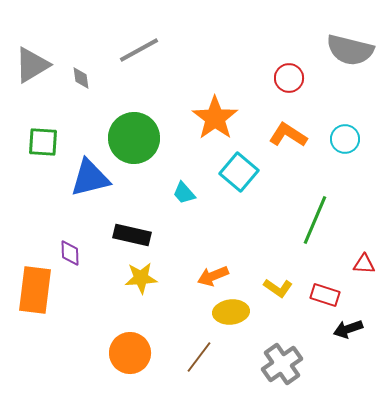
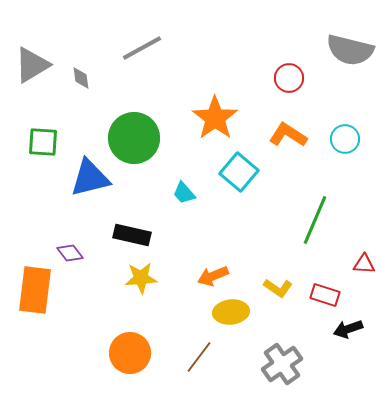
gray line: moved 3 px right, 2 px up
purple diamond: rotated 36 degrees counterclockwise
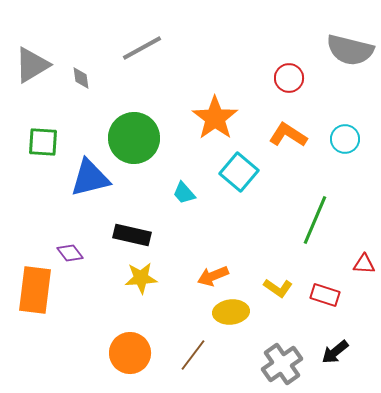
black arrow: moved 13 px left, 23 px down; rotated 20 degrees counterclockwise
brown line: moved 6 px left, 2 px up
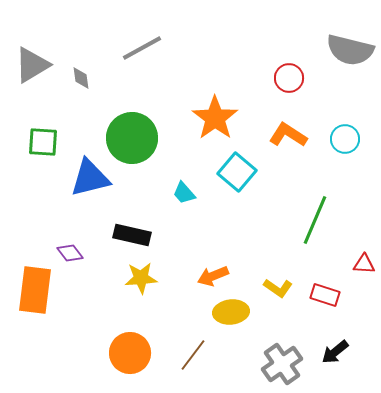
green circle: moved 2 px left
cyan square: moved 2 px left
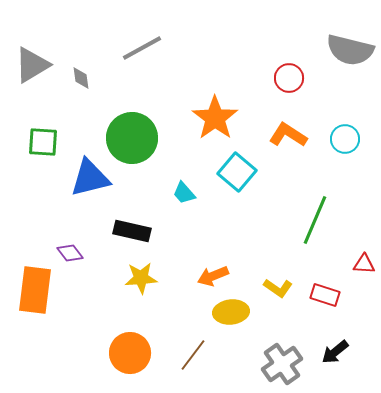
black rectangle: moved 4 px up
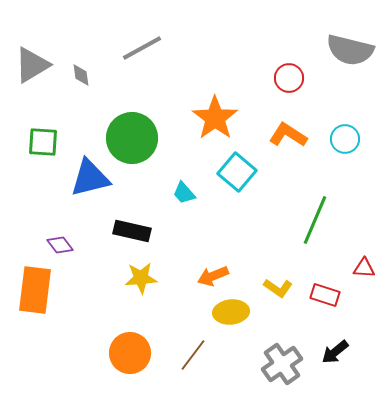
gray diamond: moved 3 px up
purple diamond: moved 10 px left, 8 px up
red triangle: moved 4 px down
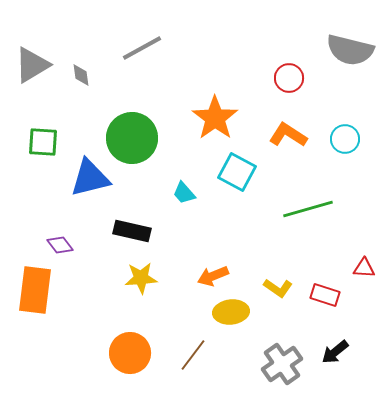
cyan square: rotated 12 degrees counterclockwise
green line: moved 7 px left, 11 px up; rotated 51 degrees clockwise
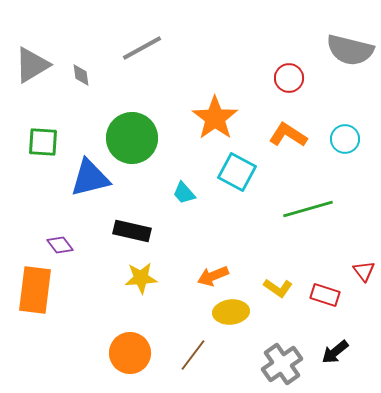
red triangle: moved 3 px down; rotated 50 degrees clockwise
